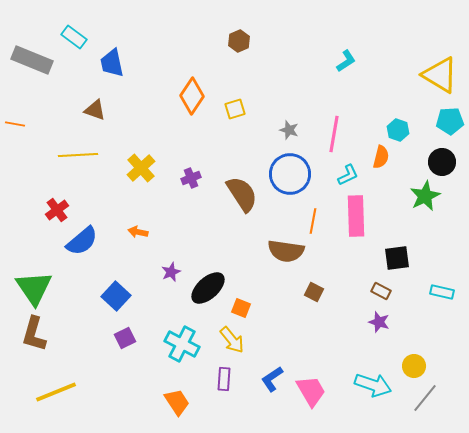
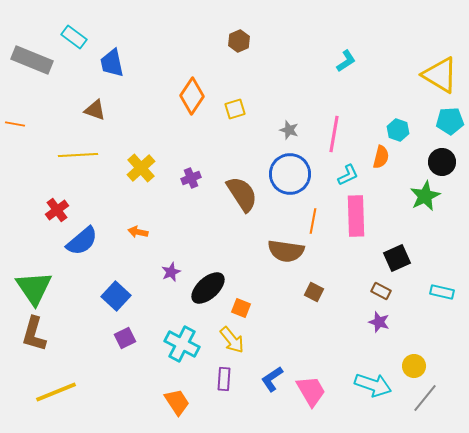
black square at (397, 258): rotated 16 degrees counterclockwise
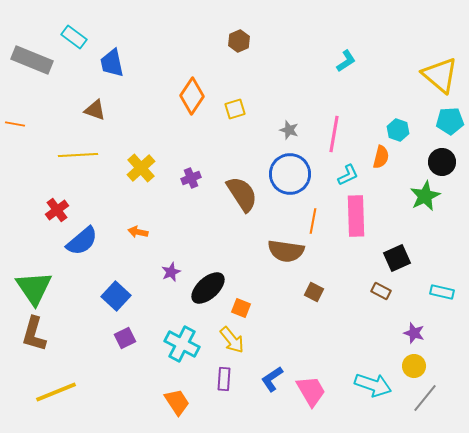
yellow triangle at (440, 75): rotated 9 degrees clockwise
purple star at (379, 322): moved 35 px right, 11 px down
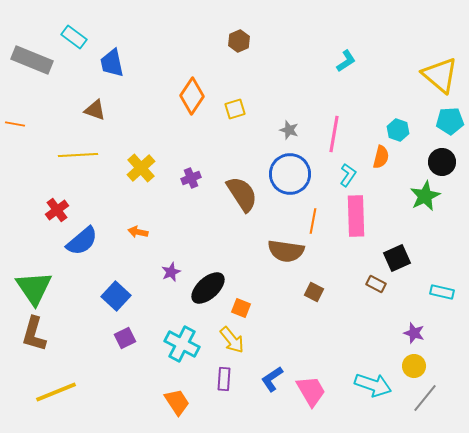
cyan L-shape at (348, 175): rotated 30 degrees counterclockwise
brown rectangle at (381, 291): moved 5 px left, 7 px up
